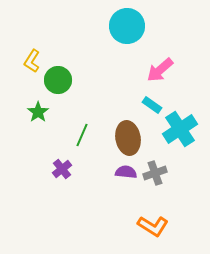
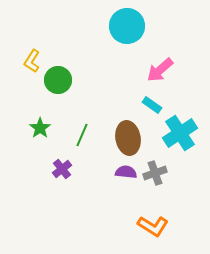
green star: moved 2 px right, 16 px down
cyan cross: moved 4 px down
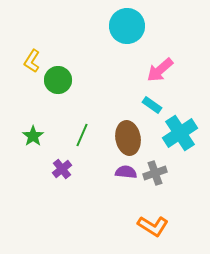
green star: moved 7 px left, 8 px down
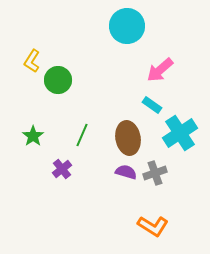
purple semicircle: rotated 10 degrees clockwise
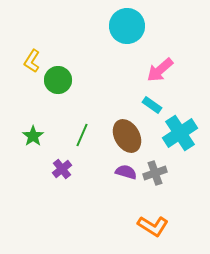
brown ellipse: moved 1 px left, 2 px up; rotated 20 degrees counterclockwise
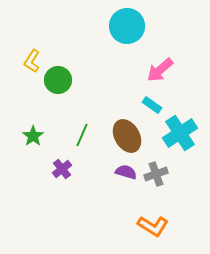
gray cross: moved 1 px right, 1 px down
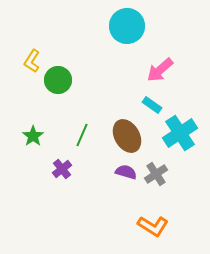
gray cross: rotated 15 degrees counterclockwise
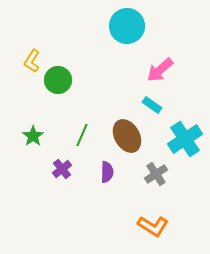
cyan cross: moved 5 px right, 6 px down
purple semicircle: moved 19 px left; rotated 75 degrees clockwise
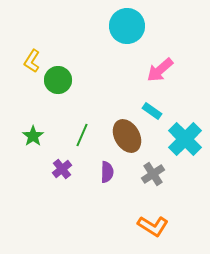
cyan rectangle: moved 6 px down
cyan cross: rotated 12 degrees counterclockwise
gray cross: moved 3 px left
